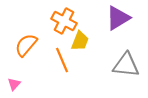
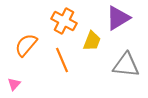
yellow trapezoid: moved 12 px right
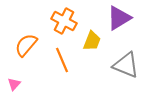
purple triangle: moved 1 px right
gray triangle: rotated 16 degrees clockwise
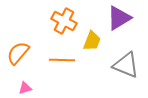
orange semicircle: moved 8 px left, 8 px down
orange line: rotated 65 degrees counterclockwise
pink triangle: moved 11 px right, 4 px down; rotated 32 degrees clockwise
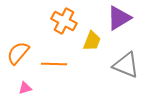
orange line: moved 8 px left, 4 px down
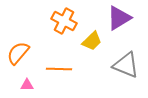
yellow trapezoid: rotated 25 degrees clockwise
orange line: moved 5 px right, 5 px down
pink triangle: moved 2 px right, 3 px up; rotated 16 degrees clockwise
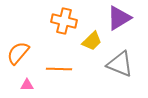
orange cross: rotated 15 degrees counterclockwise
gray triangle: moved 6 px left, 1 px up
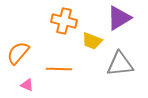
yellow trapezoid: rotated 65 degrees clockwise
gray triangle: rotated 28 degrees counterclockwise
pink triangle: rotated 24 degrees clockwise
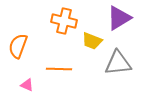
orange semicircle: moved 7 px up; rotated 20 degrees counterclockwise
gray triangle: moved 2 px left, 1 px up
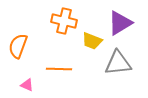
purple triangle: moved 1 px right, 5 px down
